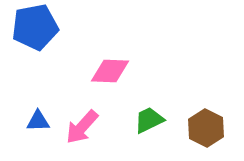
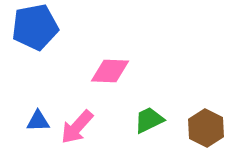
pink arrow: moved 5 px left
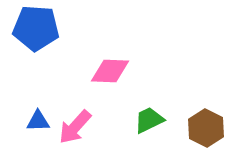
blue pentagon: moved 1 px right, 1 px down; rotated 15 degrees clockwise
pink arrow: moved 2 px left
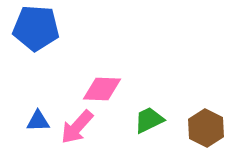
pink diamond: moved 8 px left, 18 px down
pink arrow: moved 2 px right
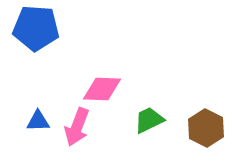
pink arrow: rotated 21 degrees counterclockwise
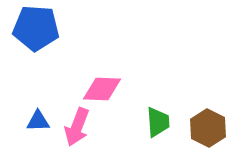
green trapezoid: moved 9 px right, 2 px down; rotated 112 degrees clockwise
brown hexagon: moved 2 px right
